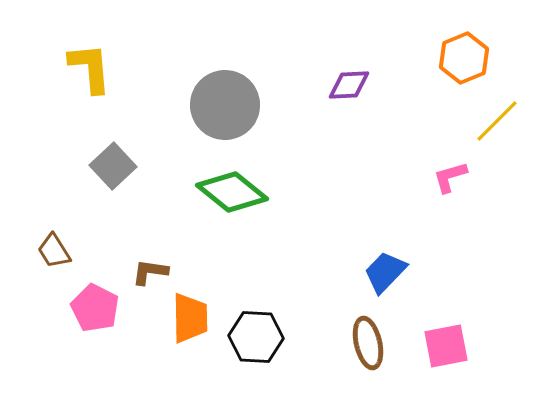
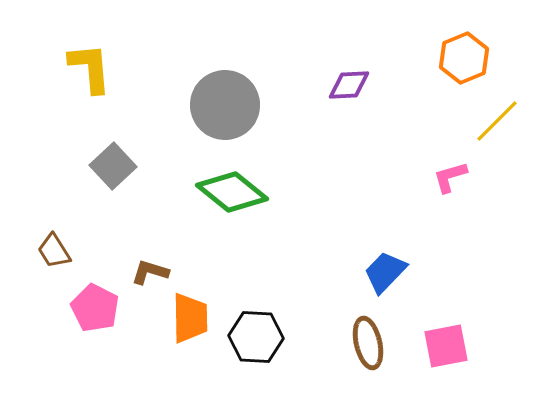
brown L-shape: rotated 9 degrees clockwise
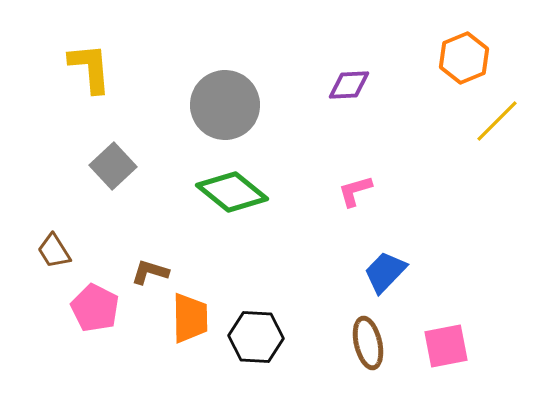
pink L-shape: moved 95 px left, 14 px down
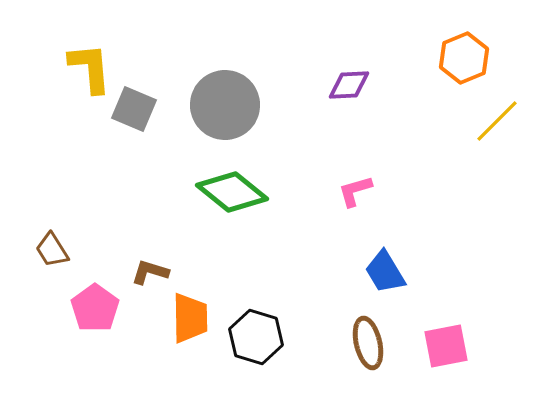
gray square: moved 21 px right, 57 px up; rotated 24 degrees counterclockwise
brown trapezoid: moved 2 px left, 1 px up
blue trapezoid: rotated 75 degrees counterclockwise
pink pentagon: rotated 9 degrees clockwise
black hexagon: rotated 14 degrees clockwise
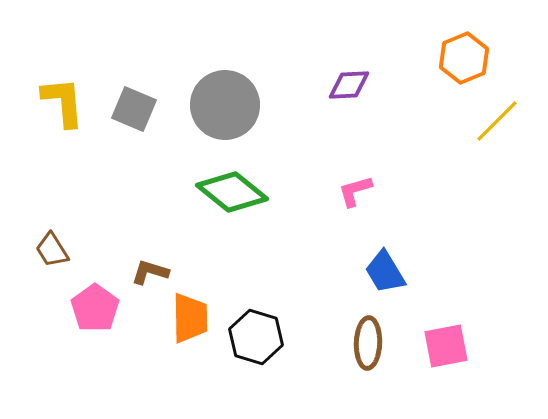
yellow L-shape: moved 27 px left, 34 px down
brown ellipse: rotated 15 degrees clockwise
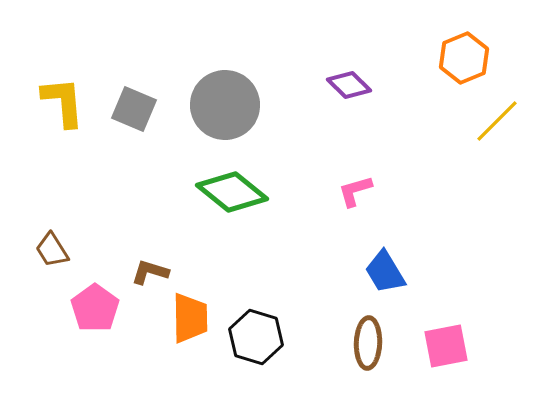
purple diamond: rotated 48 degrees clockwise
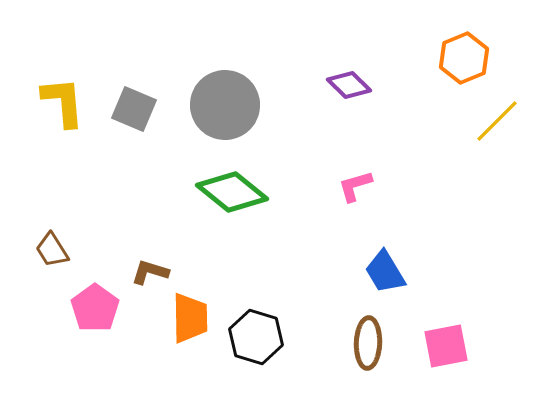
pink L-shape: moved 5 px up
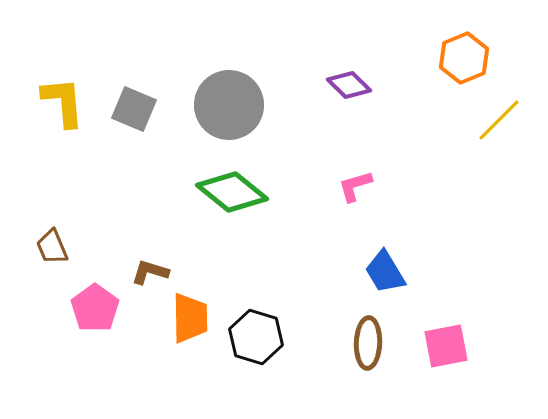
gray circle: moved 4 px right
yellow line: moved 2 px right, 1 px up
brown trapezoid: moved 3 px up; rotated 9 degrees clockwise
